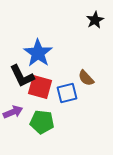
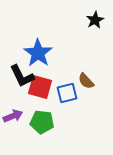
brown semicircle: moved 3 px down
purple arrow: moved 4 px down
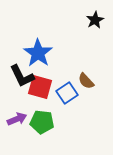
blue square: rotated 20 degrees counterclockwise
purple arrow: moved 4 px right, 3 px down
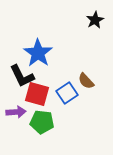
red square: moved 3 px left, 7 px down
purple arrow: moved 1 px left, 7 px up; rotated 18 degrees clockwise
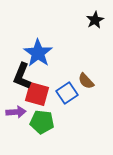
black L-shape: rotated 48 degrees clockwise
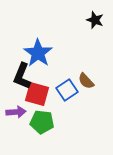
black star: rotated 24 degrees counterclockwise
blue square: moved 3 px up
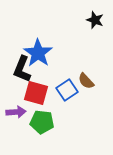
black L-shape: moved 7 px up
red square: moved 1 px left, 1 px up
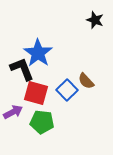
black L-shape: rotated 136 degrees clockwise
blue square: rotated 10 degrees counterclockwise
purple arrow: moved 3 px left; rotated 24 degrees counterclockwise
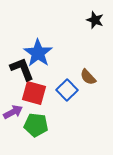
brown semicircle: moved 2 px right, 4 px up
red square: moved 2 px left
green pentagon: moved 6 px left, 3 px down
